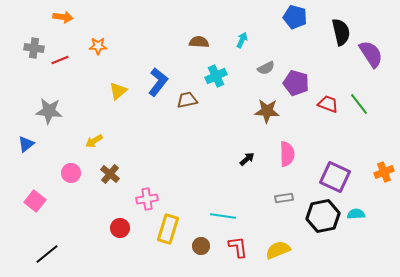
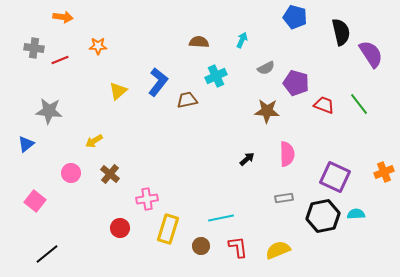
red trapezoid: moved 4 px left, 1 px down
cyan line: moved 2 px left, 2 px down; rotated 20 degrees counterclockwise
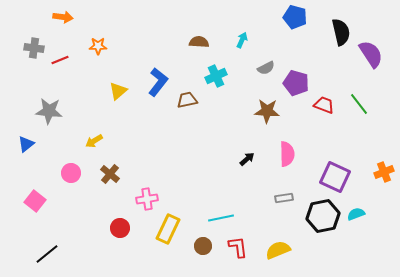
cyan semicircle: rotated 18 degrees counterclockwise
yellow rectangle: rotated 8 degrees clockwise
brown circle: moved 2 px right
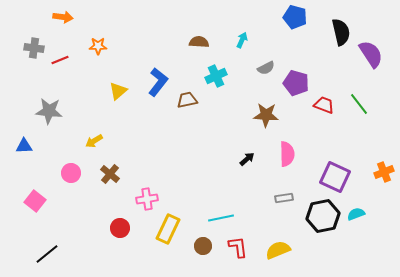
brown star: moved 1 px left, 4 px down
blue triangle: moved 2 px left, 2 px down; rotated 36 degrees clockwise
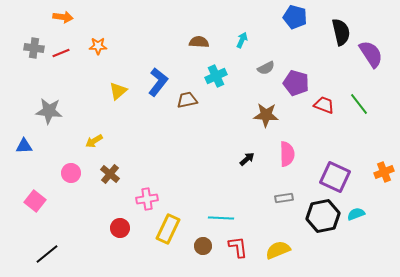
red line: moved 1 px right, 7 px up
cyan line: rotated 15 degrees clockwise
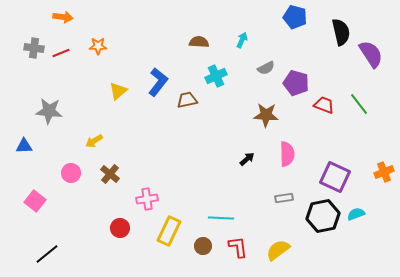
yellow rectangle: moved 1 px right, 2 px down
yellow semicircle: rotated 15 degrees counterclockwise
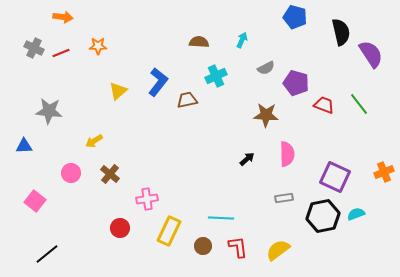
gray cross: rotated 18 degrees clockwise
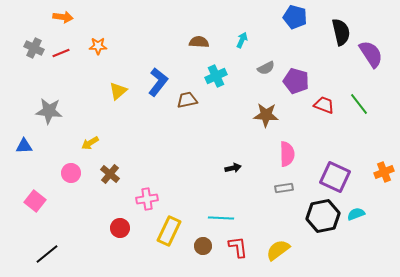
purple pentagon: moved 2 px up
yellow arrow: moved 4 px left, 2 px down
black arrow: moved 14 px left, 9 px down; rotated 28 degrees clockwise
gray rectangle: moved 10 px up
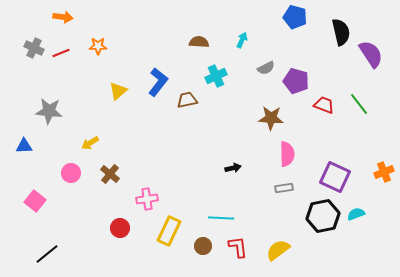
brown star: moved 5 px right, 3 px down
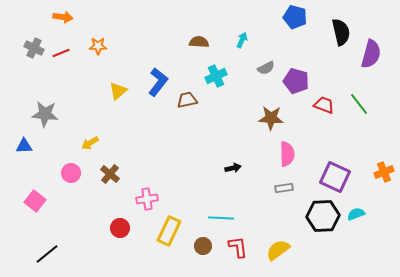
purple semicircle: rotated 48 degrees clockwise
gray star: moved 4 px left, 3 px down
black hexagon: rotated 8 degrees clockwise
